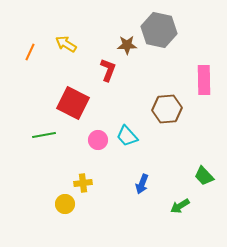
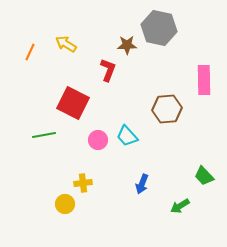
gray hexagon: moved 2 px up
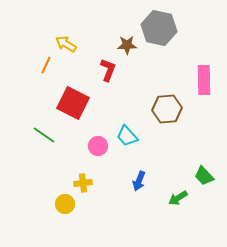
orange line: moved 16 px right, 13 px down
green line: rotated 45 degrees clockwise
pink circle: moved 6 px down
blue arrow: moved 3 px left, 3 px up
green arrow: moved 2 px left, 8 px up
